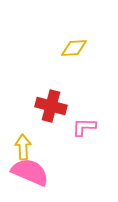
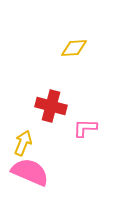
pink L-shape: moved 1 px right, 1 px down
yellow arrow: moved 4 px up; rotated 25 degrees clockwise
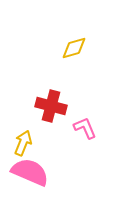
yellow diamond: rotated 12 degrees counterclockwise
pink L-shape: rotated 65 degrees clockwise
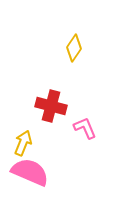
yellow diamond: rotated 40 degrees counterclockwise
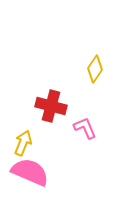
yellow diamond: moved 21 px right, 21 px down
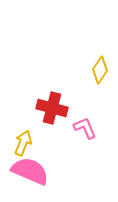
yellow diamond: moved 5 px right, 1 px down
red cross: moved 1 px right, 2 px down
pink semicircle: moved 1 px up
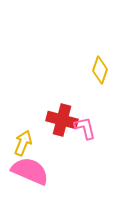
yellow diamond: rotated 16 degrees counterclockwise
red cross: moved 10 px right, 12 px down
pink L-shape: rotated 10 degrees clockwise
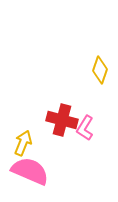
pink L-shape: rotated 135 degrees counterclockwise
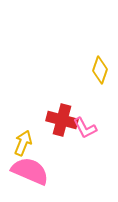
pink L-shape: rotated 60 degrees counterclockwise
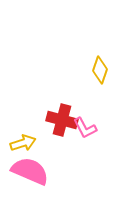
yellow arrow: rotated 50 degrees clockwise
